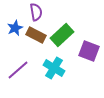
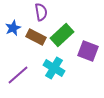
purple semicircle: moved 5 px right
blue star: moved 2 px left
brown rectangle: moved 2 px down
purple square: moved 1 px left
purple line: moved 5 px down
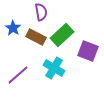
blue star: rotated 14 degrees counterclockwise
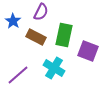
purple semicircle: rotated 36 degrees clockwise
blue star: moved 7 px up
green rectangle: moved 2 px right; rotated 35 degrees counterclockwise
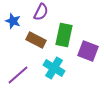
blue star: rotated 14 degrees counterclockwise
brown rectangle: moved 3 px down
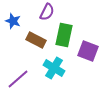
purple semicircle: moved 6 px right
purple line: moved 4 px down
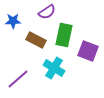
purple semicircle: rotated 30 degrees clockwise
blue star: rotated 21 degrees counterclockwise
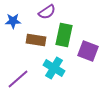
brown rectangle: rotated 18 degrees counterclockwise
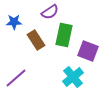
purple semicircle: moved 3 px right
blue star: moved 1 px right, 1 px down
brown rectangle: rotated 48 degrees clockwise
cyan cross: moved 19 px right, 9 px down; rotated 20 degrees clockwise
purple line: moved 2 px left, 1 px up
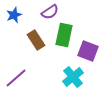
blue star: moved 7 px up; rotated 21 degrees counterclockwise
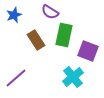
purple semicircle: rotated 66 degrees clockwise
